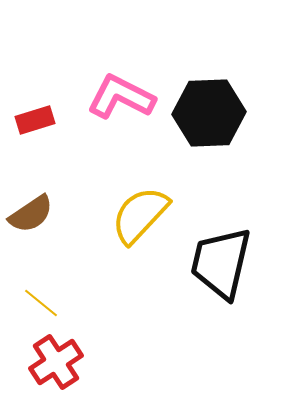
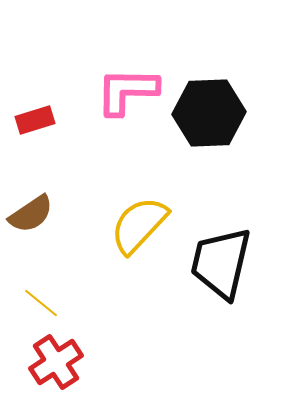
pink L-shape: moved 6 px right, 6 px up; rotated 26 degrees counterclockwise
yellow semicircle: moved 1 px left, 10 px down
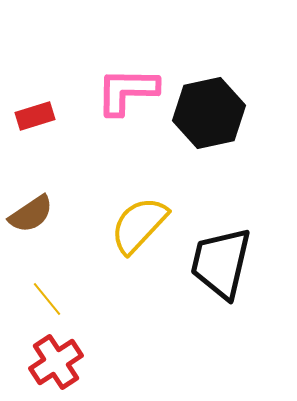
black hexagon: rotated 10 degrees counterclockwise
red rectangle: moved 4 px up
yellow line: moved 6 px right, 4 px up; rotated 12 degrees clockwise
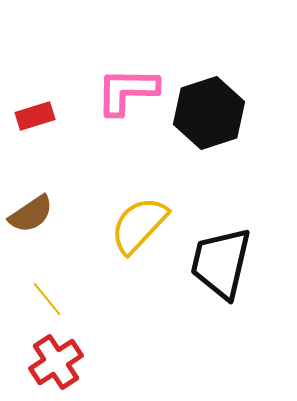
black hexagon: rotated 6 degrees counterclockwise
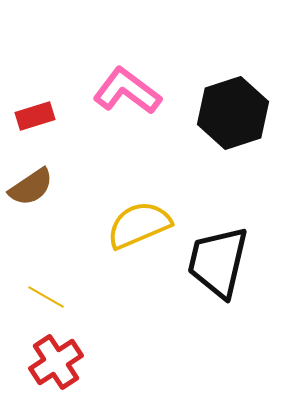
pink L-shape: rotated 36 degrees clockwise
black hexagon: moved 24 px right
brown semicircle: moved 27 px up
yellow semicircle: rotated 24 degrees clockwise
black trapezoid: moved 3 px left, 1 px up
yellow line: moved 1 px left, 2 px up; rotated 21 degrees counterclockwise
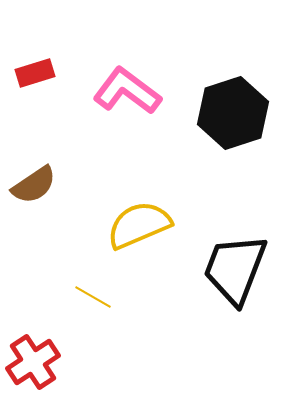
red rectangle: moved 43 px up
brown semicircle: moved 3 px right, 2 px up
black trapezoid: moved 17 px right, 7 px down; rotated 8 degrees clockwise
yellow line: moved 47 px right
red cross: moved 23 px left
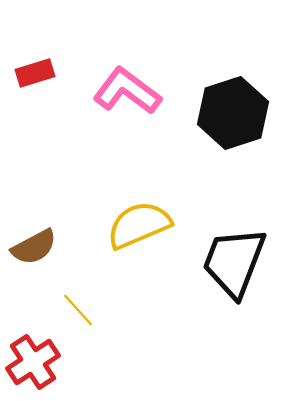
brown semicircle: moved 62 px down; rotated 6 degrees clockwise
black trapezoid: moved 1 px left, 7 px up
yellow line: moved 15 px left, 13 px down; rotated 18 degrees clockwise
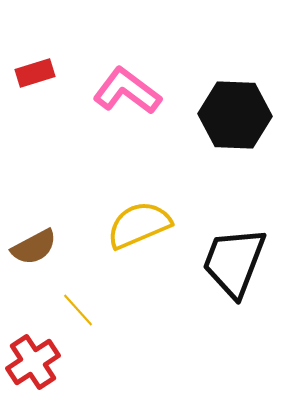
black hexagon: moved 2 px right, 2 px down; rotated 20 degrees clockwise
